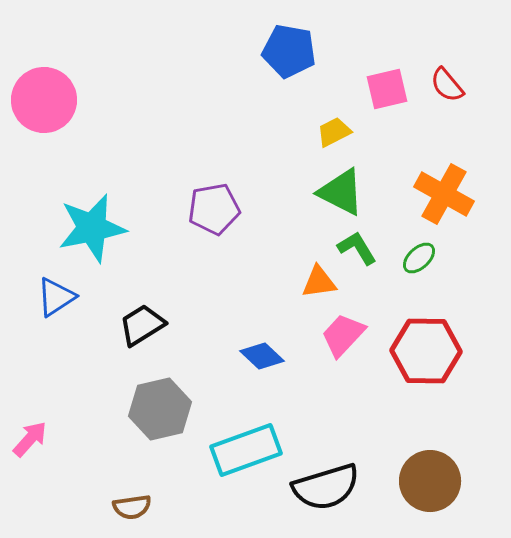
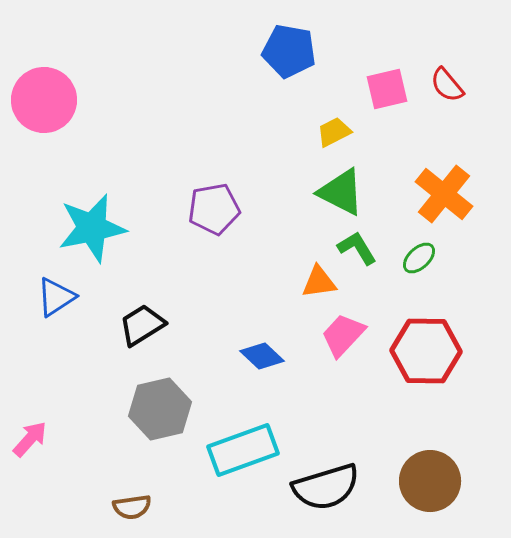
orange cross: rotated 10 degrees clockwise
cyan rectangle: moved 3 px left
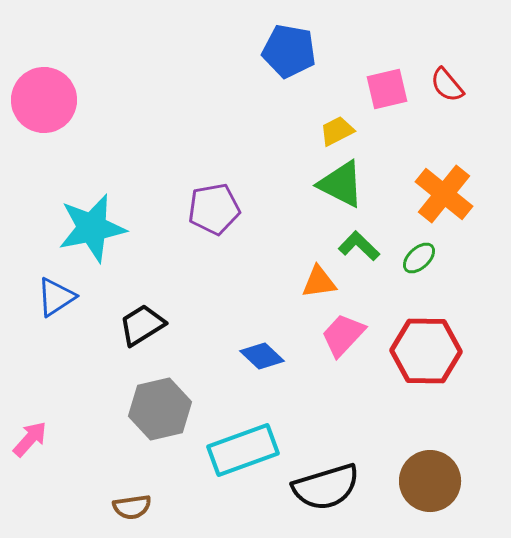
yellow trapezoid: moved 3 px right, 1 px up
green triangle: moved 8 px up
green L-shape: moved 2 px right, 2 px up; rotated 15 degrees counterclockwise
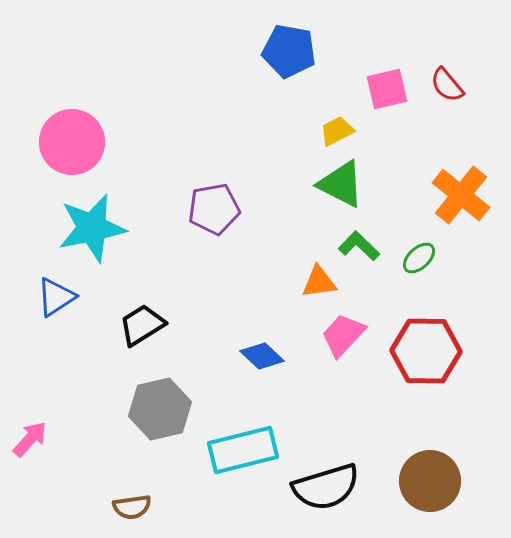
pink circle: moved 28 px right, 42 px down
orange cross: moved 17 px right, 1 px down
cyan rectangle: rotated 6 degrees clockwise
